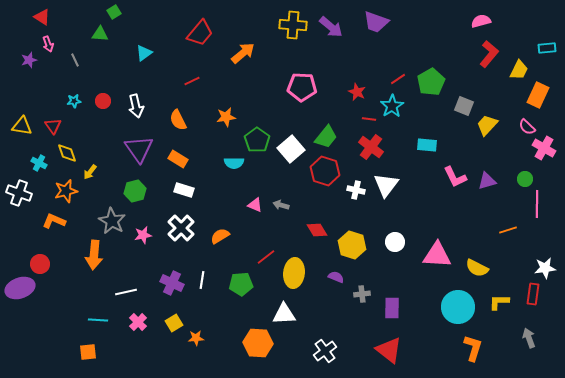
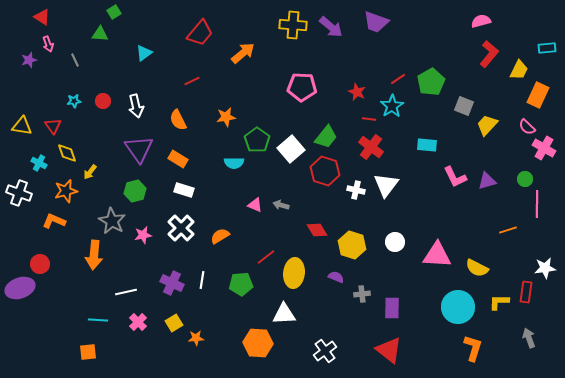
red rectangle at (533, 294): moved 7 px left, 2 px up
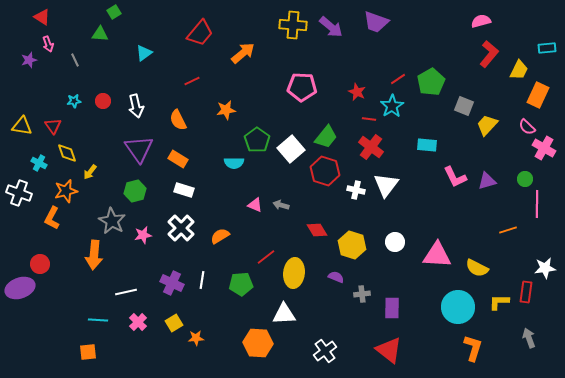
orange star at (226, 117): moved 7 px up
orange L-shape at (54, 221): moved 2 px left, 3 px up; rotated 85 degrees counterclockwise
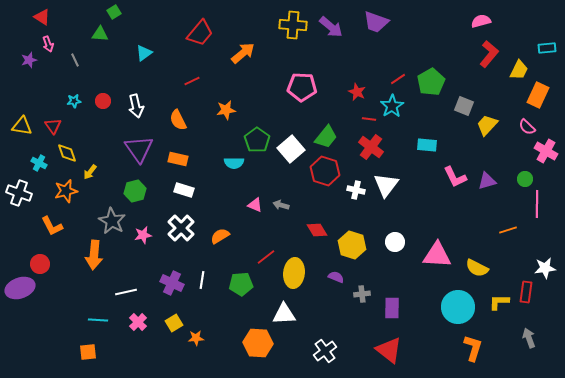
pink cross at (544, 148): moved 2 px right, 3 px down
orange rectangle at (178, 159): rotated 18 degrees counterclockwise
orange L-shape at (52, 218): moved 8 px down; rotated 55 degrees counterclockwise
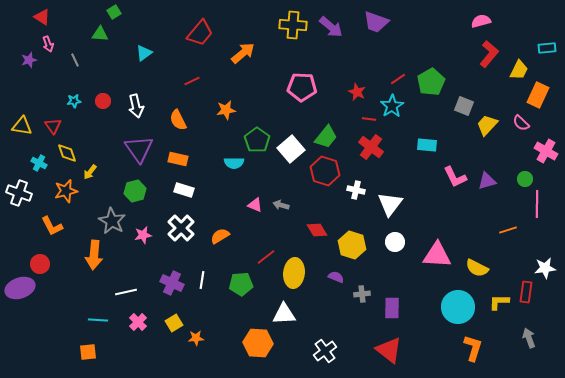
pink semicircle at (527, 127): moved 6 px left, 4 px up
white triangle at (386, 185): moved 4 px right, 19 px down
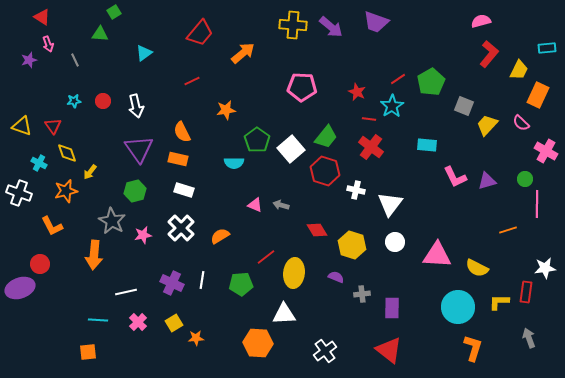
orange semicircle at (178, 120): moved 4 px right, 12 px down
yellow triangle at (22, 126): rotated 10 degrees clockwise
